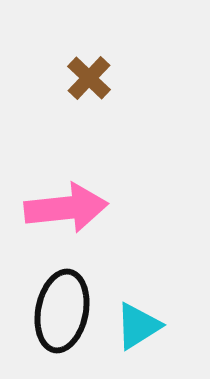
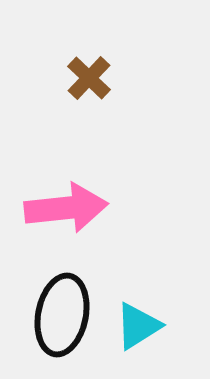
black ellipse: moved 4 px down
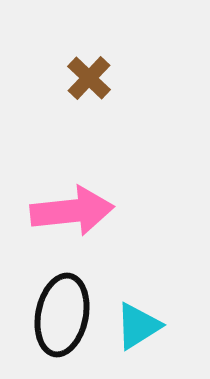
pink arrow: moved 6 px right, 3 px down
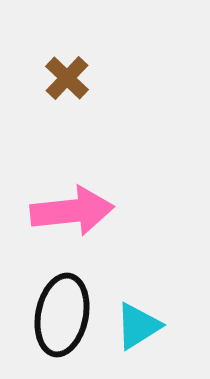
brown cross: moved 22 px left
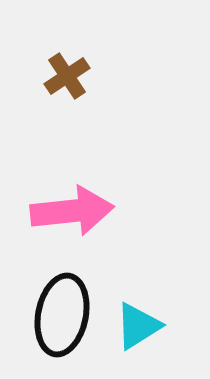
brown cross: moved 2 px up; rotated 12 degrees clockwise
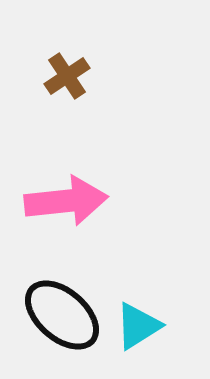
pink arrow: moved 6 px left, 10 px up
black ellipse: rotated 60 degrees counterclockwise
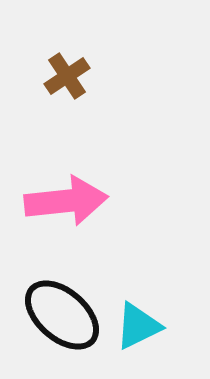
cyan triangle: rotated 6 degrees clockwise
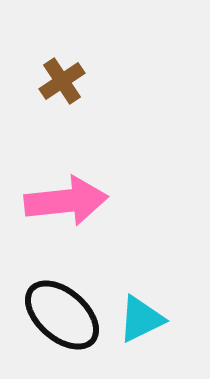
brown cross: moved 5 px left, 5 px down
cyan triangle: moved 3 px right, 7 px up
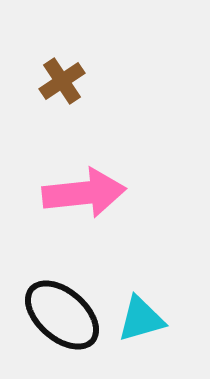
pink arrow: moved 18 px right, 8 px up
cyan triangle: rotated 10 degrees clockwise
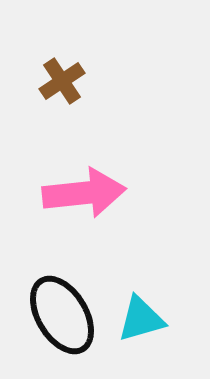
black ellipse: rotated 18 degrees clockwise
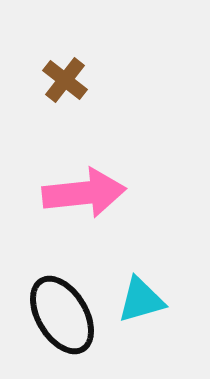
brown cross: moved 3 px right, 1 px up; rotated 18 degrees counterclockwise
cyan triangle: moved 19 px up
